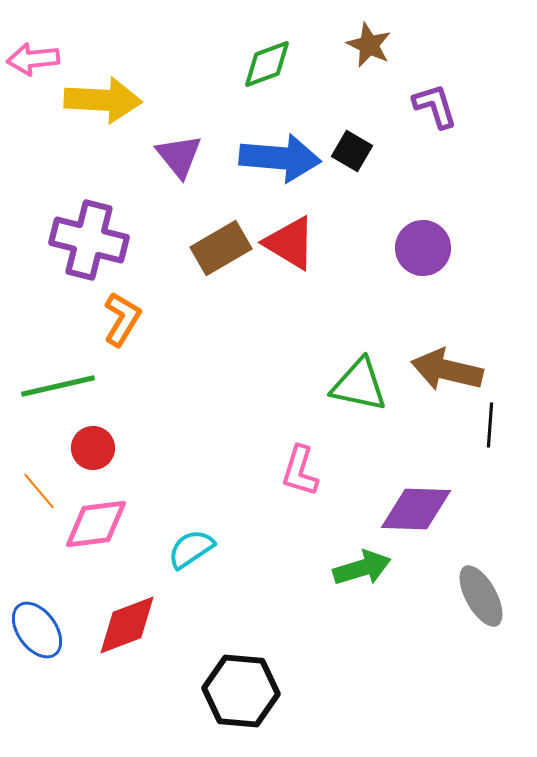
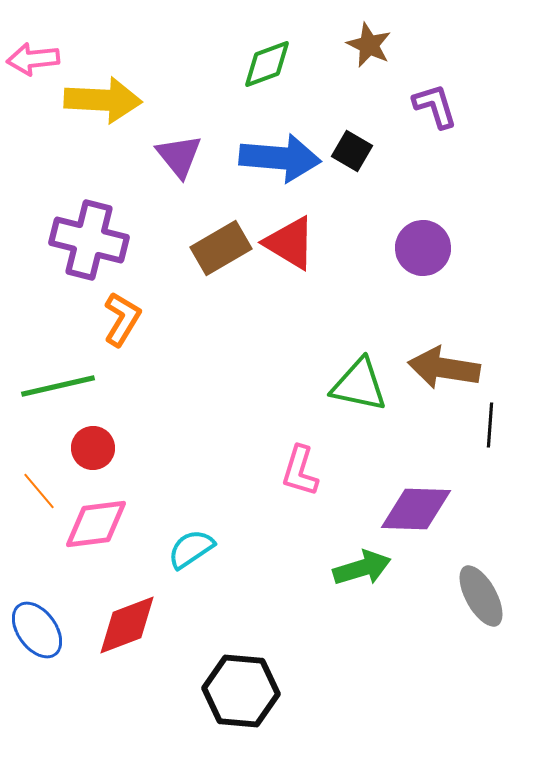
brown arrow: moved 3 px left, 2 px up; rotated 4 degrees counterclockwise
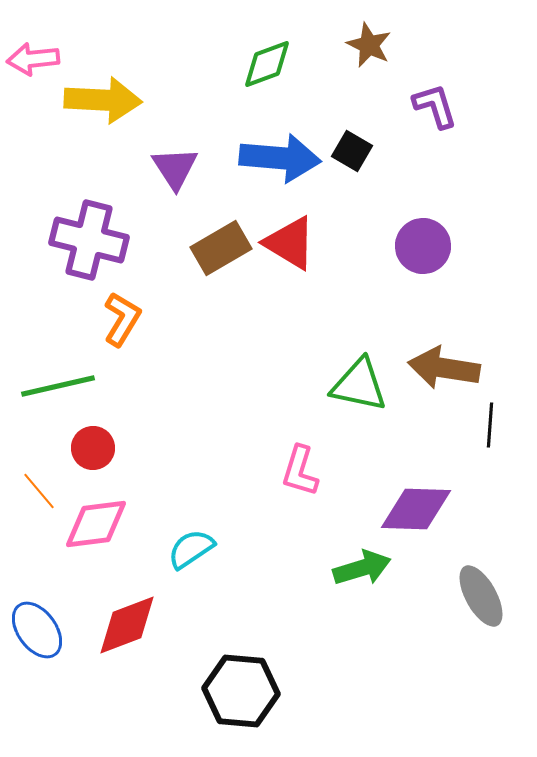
purple triangle: moved 4 px left, 12 px down; rotated 6 degrees clockwise
purple circle: moved 2 px up
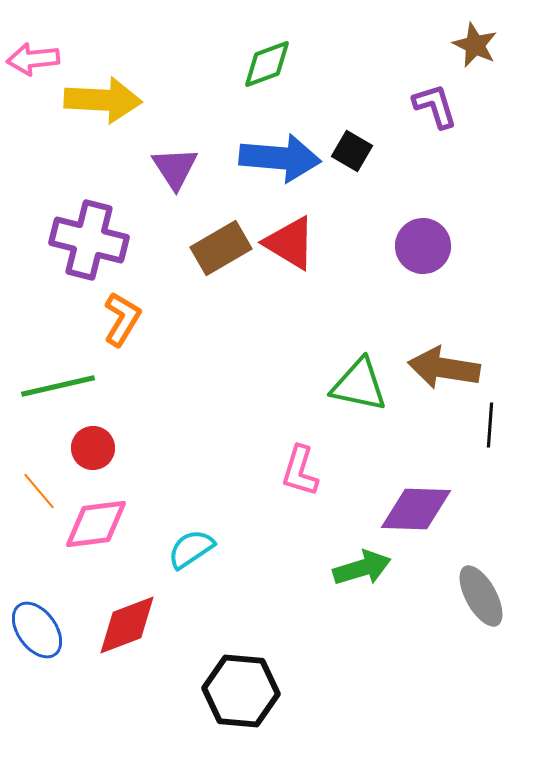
brown star: moved 106 px right
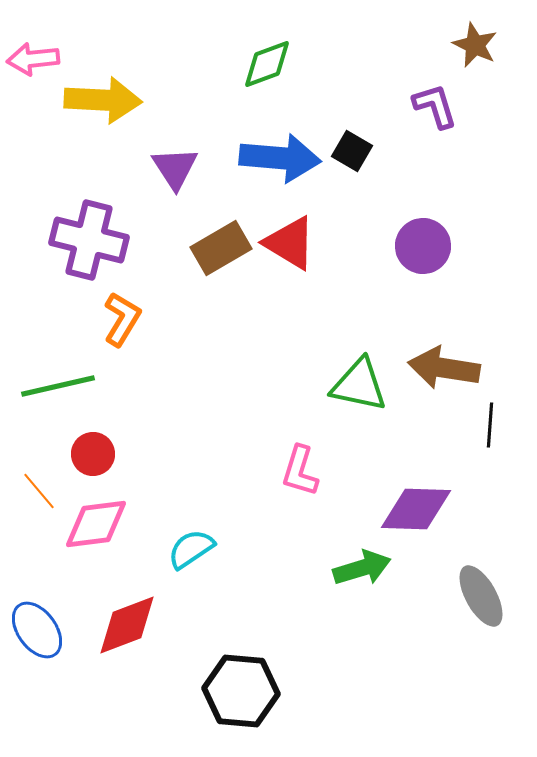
red circle: moved 6 px down
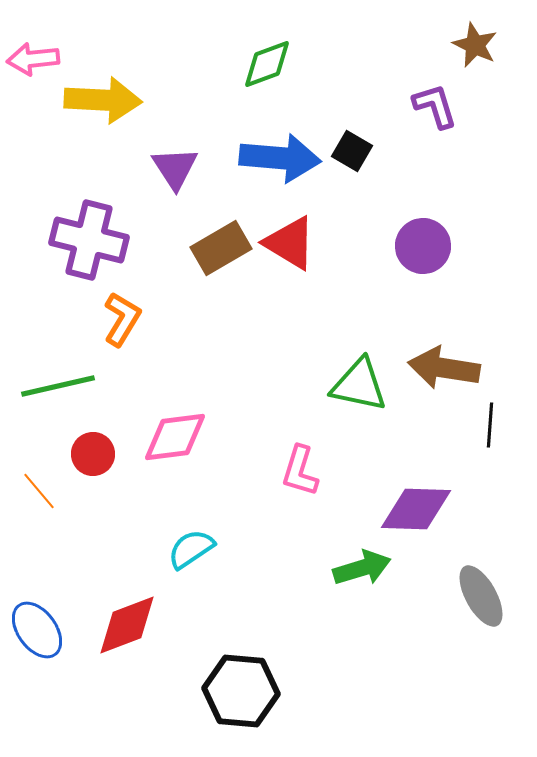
pink diamond: moved 79 px right, 87 px up
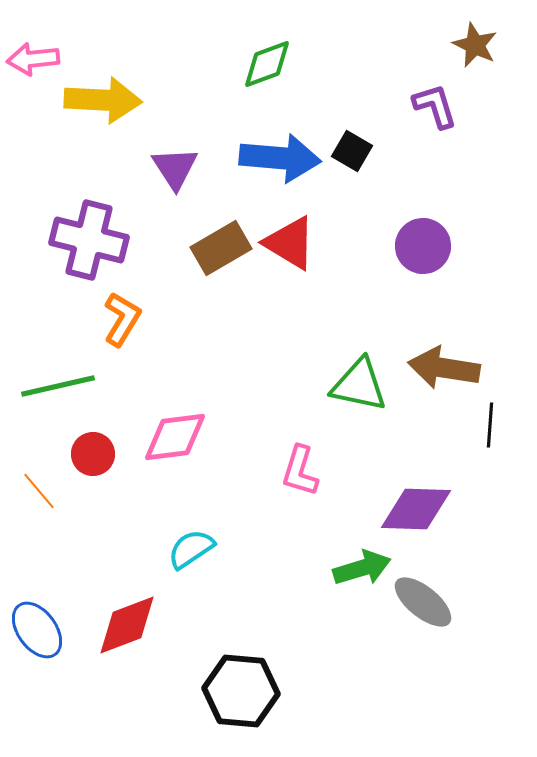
gray ellipse: moved 58 px left, 6 px down; rotated 22 degrees counterclockwise
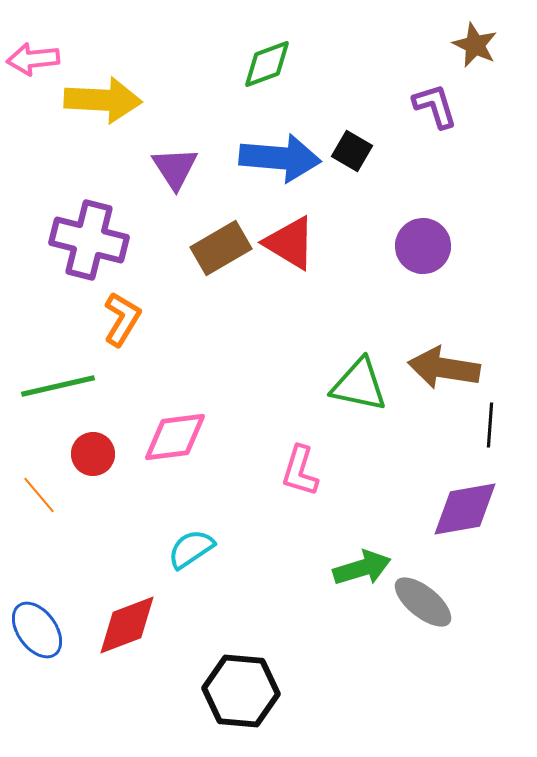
orange line: moved 4 px down
purple diamond: moved 49 px right; rotated 12 degrees counterclockwise
